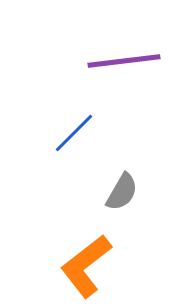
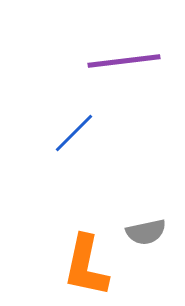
gray semicircle: moved 24 px right, 40 px down; rotated 48 degrees clockwise
orange L-shape: rotated 40 degrees counterclockwise
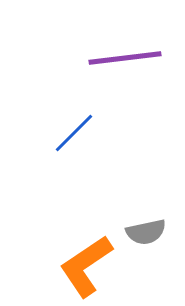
purple line: moved 1 px right, 3 px up
orange L-shape: rotated 44 degrees clockwise
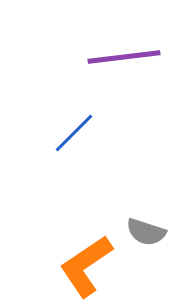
purple line: moved 1 px left, 1 px up
gray semicircle: rotated 30 degrees clockwise
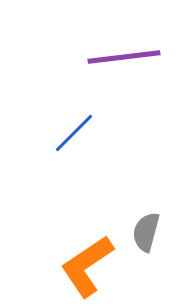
gray semicircle: rotated 87 degrees clockwise
orange L-shape: moved 1 px right
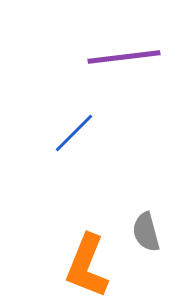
gray semicircle: rotated 30 degrees counterclockwise
orange L-shape: rotated 34 degrees counterclockwise
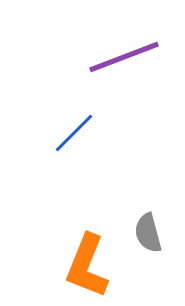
purple line: rotated 14 degrees counterclockwise
gray semicircle: moved 2 px right, 1 px down
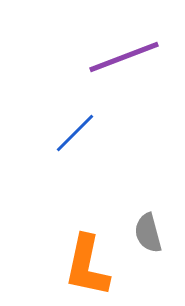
blue line: moved 1 px right
orange L-shape: rotated 10 degrees counterclockwise
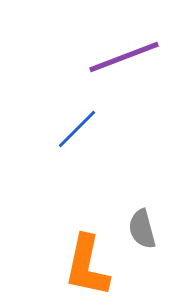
blue line: moved 2 px right, 4 px up
gray semicircle: moved 6 px left, 4 px up
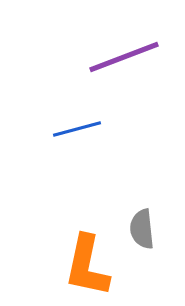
blue line: rotated 30 degrees clockwise
gray semicircle: rotated 9 degrees clockwise
